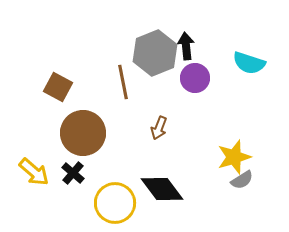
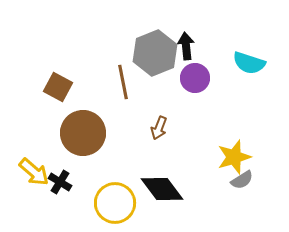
black cross: moved 13 px left, 9 px down; rotated 10 degrees counterclockwise
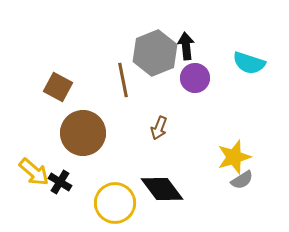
brown line: moved 2 px up
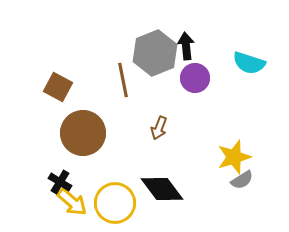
yellow arrow: moved 38 px right, 30 px down
